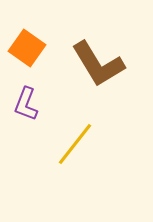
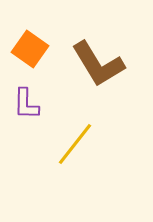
orange square: moved 3 px right, 1 px down
purple L-shape: rotated 20 degrees counterclockwise
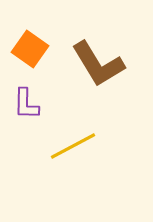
yellow line: moved 2 px left, 2 px down; rotated 24 degrees clockwise
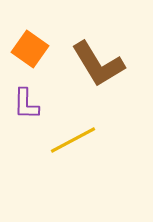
yellow line: moved 6 px up
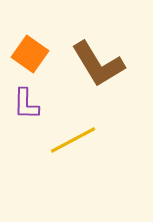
orange square: moved 5 px down
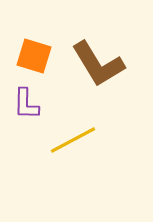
orange square: moved 4 px right, 2 px down; rotated 18 degrees counterclockwise
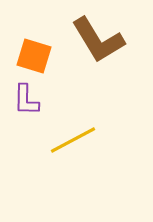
brown L-shape: moved 24 px up
purple L-shape: moved 4 px up
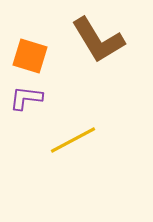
orange square: moved 4 px left
purple L-shape: moved 2 px up; rotated 96 degrees clockwise
